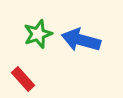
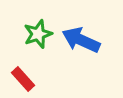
blue arrow: rotated 9 degrees clockwise
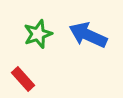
blue arrow: moved 7 px right, 5 px up
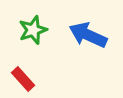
green star: moved 5 px left, 4 px up
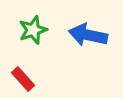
blue arrow: rotated 12 degrees counterclockwise
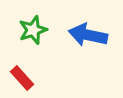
red rectangle: moved 1 px left, 1 px up
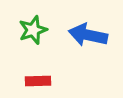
red rectangle: moved 16 px right, 3 px down; rotated 50 degrees counterclockwise
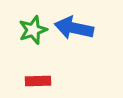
blue arrow: moved 14 px left, 7 px up
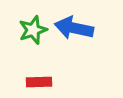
red rectangle: moved 1 px right, 1 px down
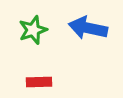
blue arrow: moved 14 px right
